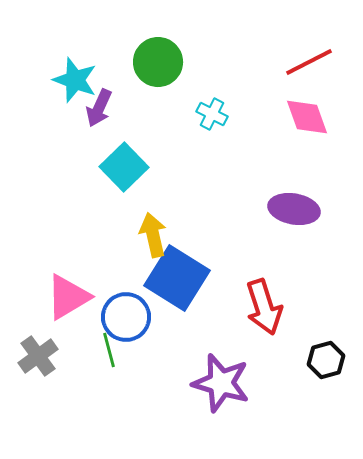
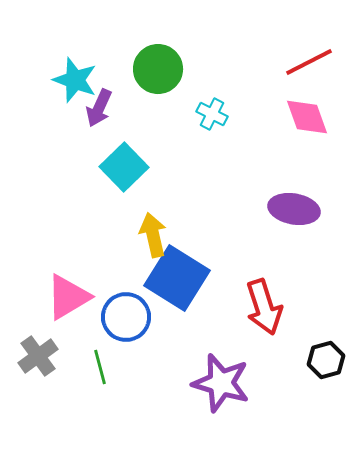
green circle: moved 7 px down
green line: moved 9 px left, 17 px down
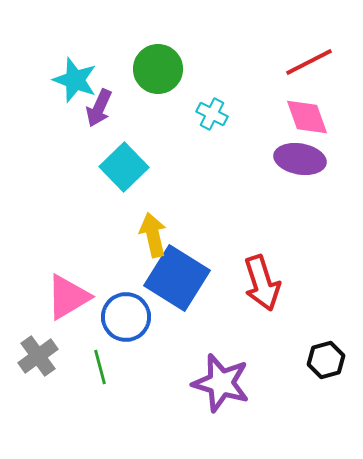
purple ellipse: moved 6 px right, 50 px up
red arrow: moved 2 px left, 24 px up
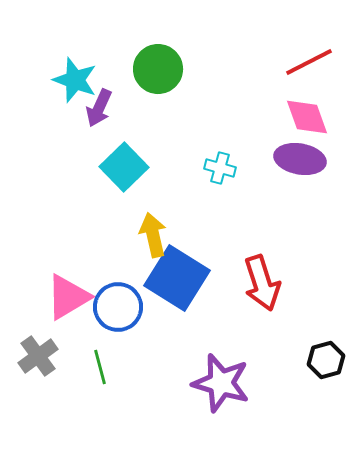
cyan cross: moved 8 px right, 54 px down; rotated 12 degrees counterclockwise
blue circle: moved 8 px left, 10 px up
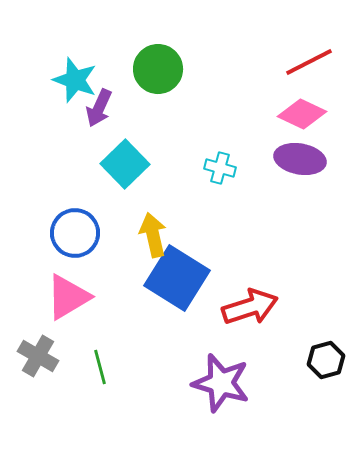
pink diamond: moved 5 px left, 3 px up; rotated 45 degrees counterclockwise
cyan square: moved 1 px right, 3 px up
red arrow: moved 12 px left, 24 px down; rotated 90 degrees counterclockwise
blue circle: moved 43 px left, 74 px up
gray cross: rotated 24 degrees counterclockwise
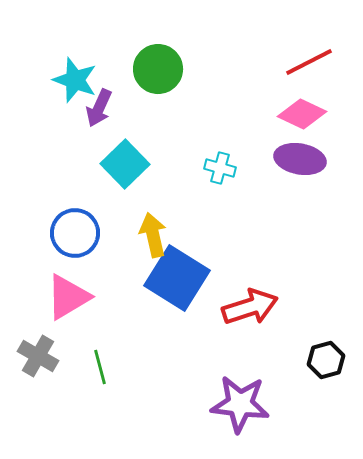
purple star: moved 19 px right, 21 px down; rotated 10 degrees counterclockwise
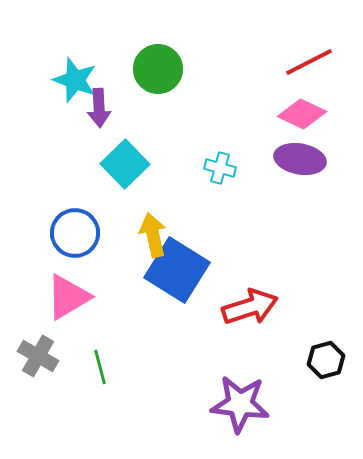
purple arrow: rotated 27 degrees counterclockwise
blue square: moved 8 px up
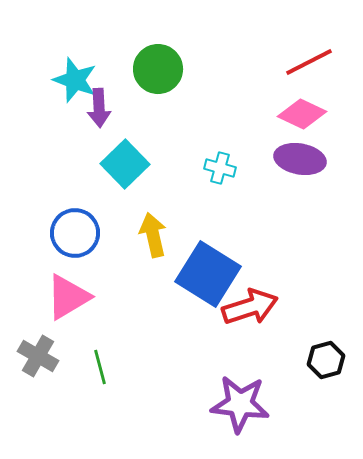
blue square: moved 31 px right, 4 px down
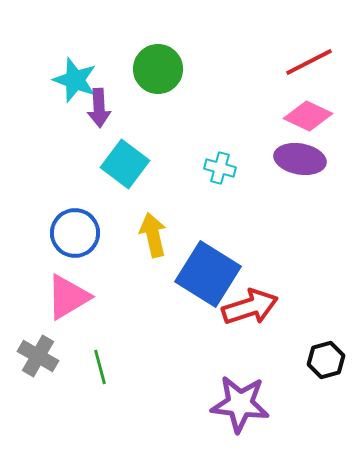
pink diamond: moved 6 px right, 2 px down
cyan square: rotated 9 degrees counterclockwise
